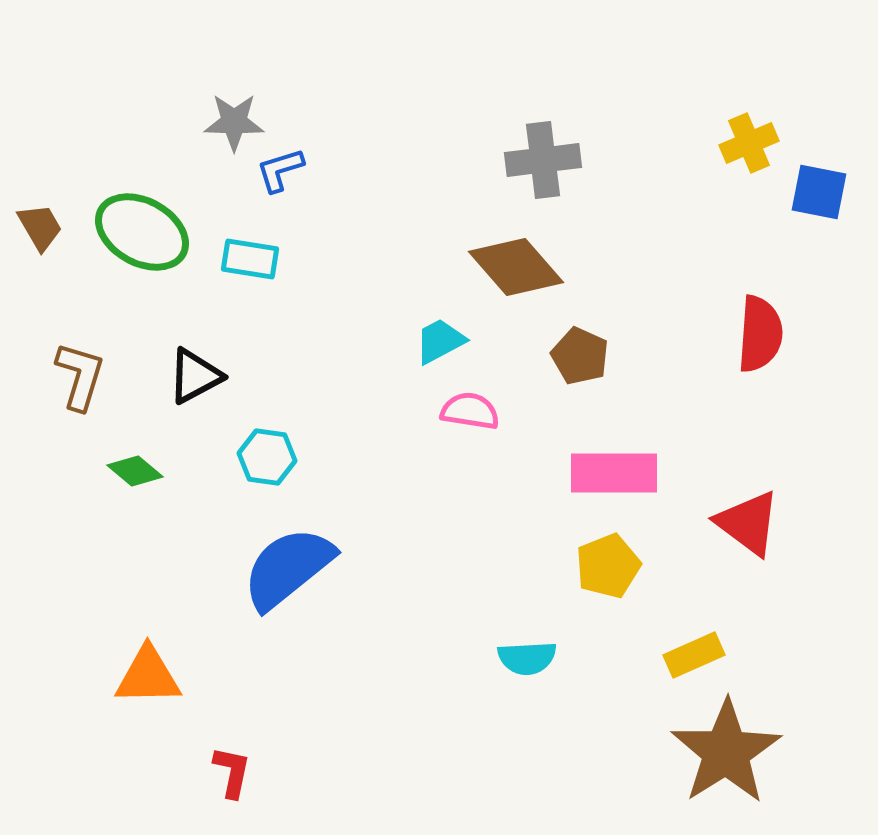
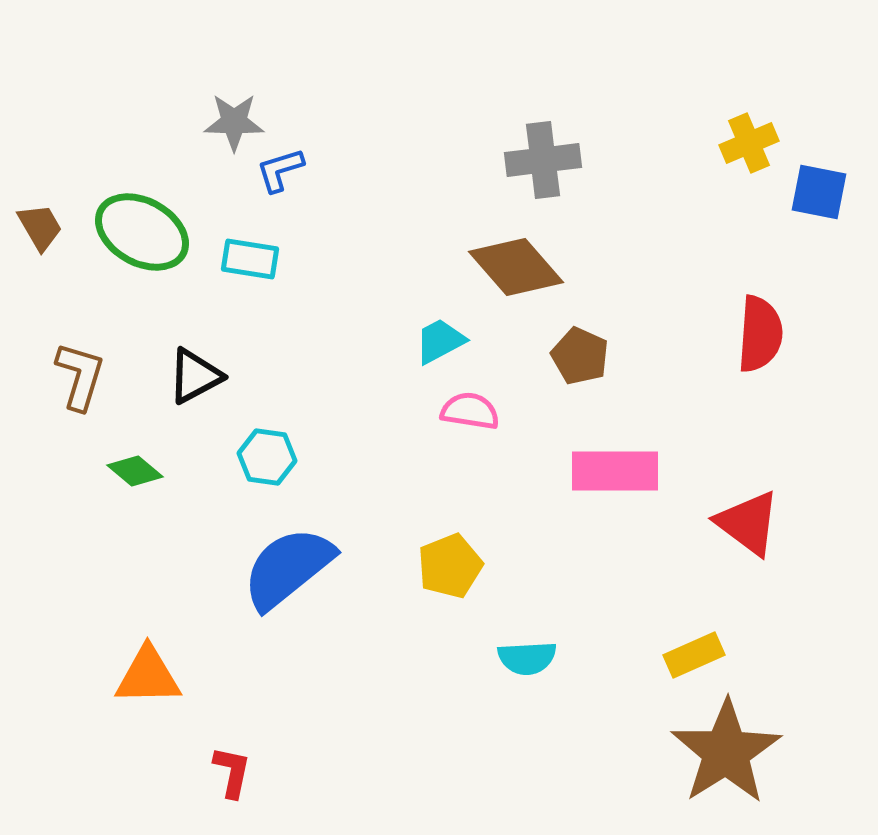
pink rectangle: moved 1 px right, 2 px up
yellow pentagon: moved 158 px left
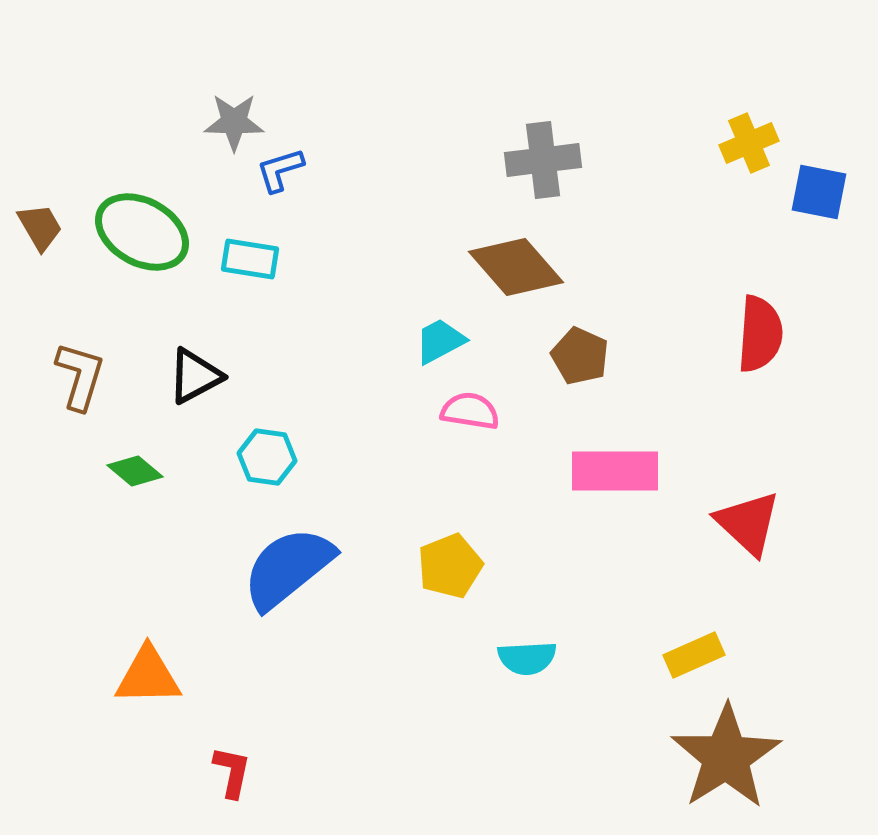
red triangle: rotated 6 degrees clockwise
brown star: moved 5 px down
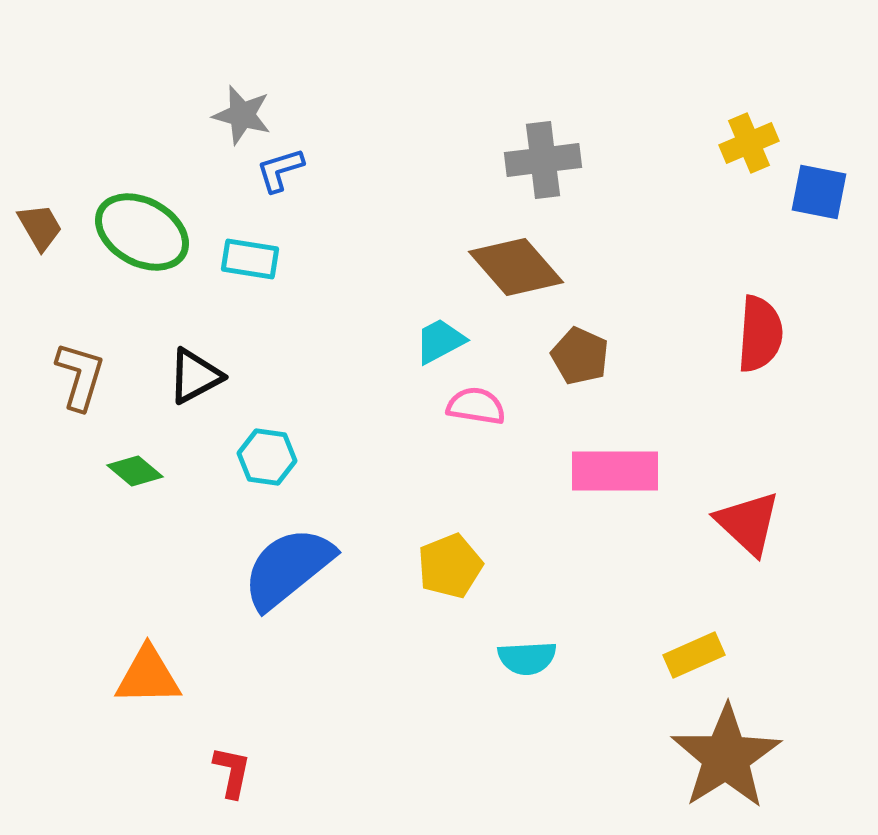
gray star: moved 8 px right, 7 px up; rotated 14 degrees clockwise
pink semicircle: moved 6 px right, 5 px up
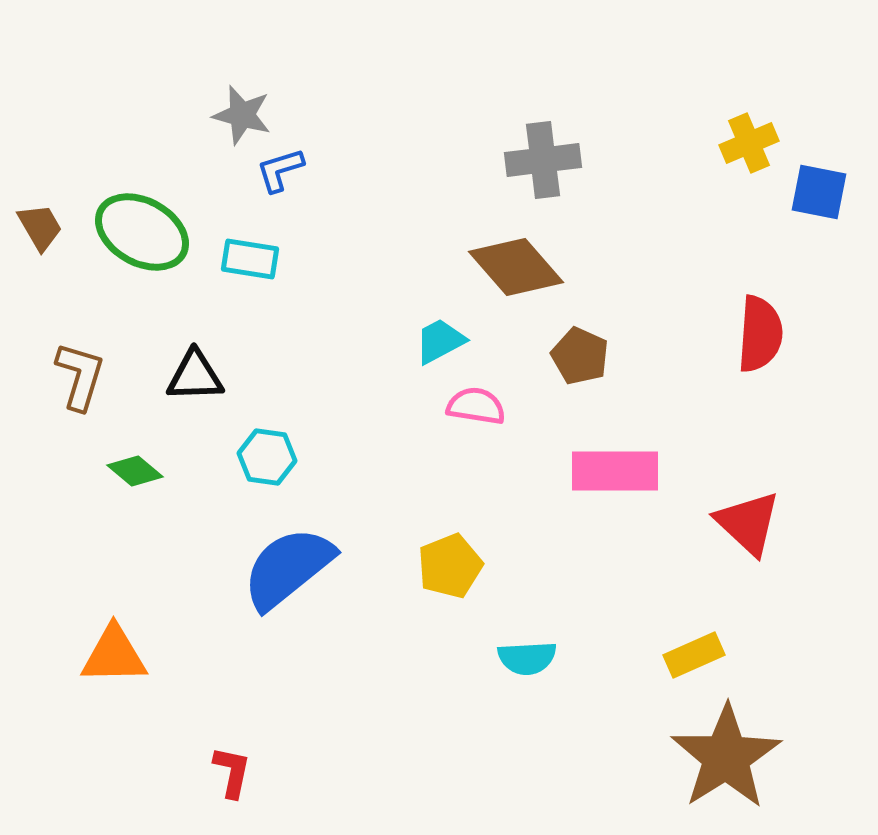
black triangle: rotated 26 degrees clockwise
orange triangle: moved 34 px left, 21 px up
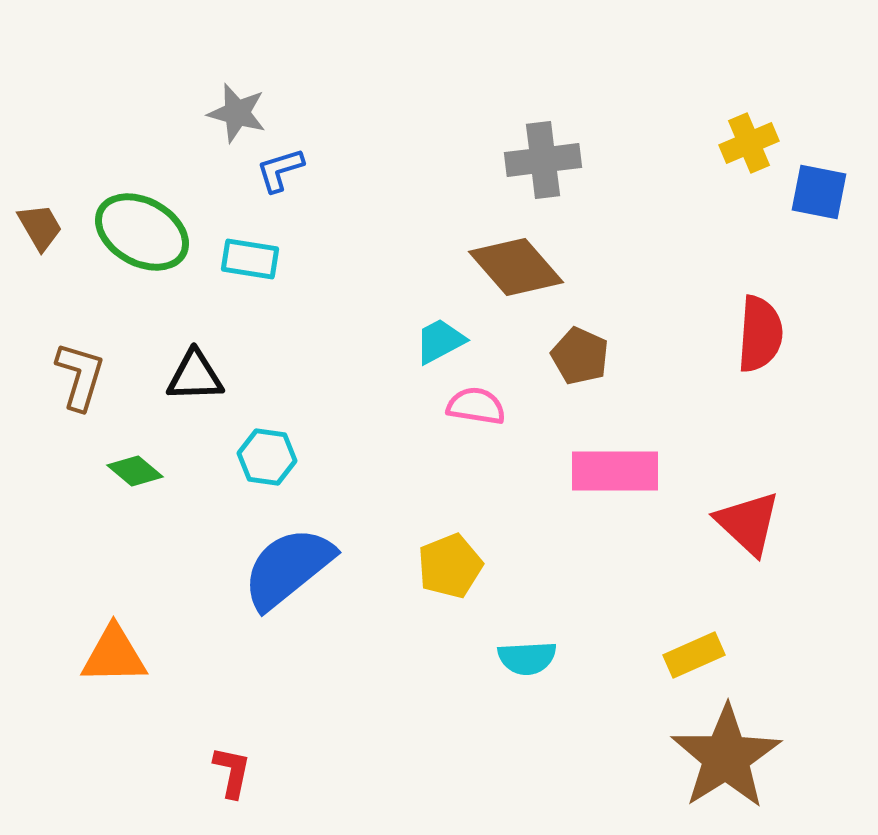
gray star: moved 5 px left, 2 px up
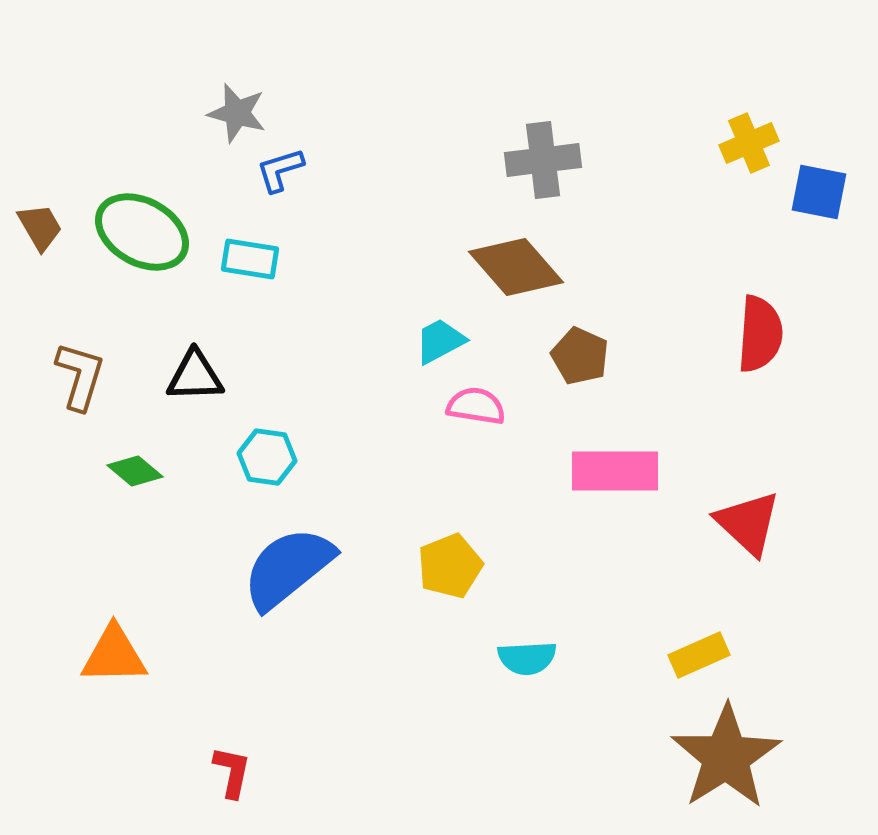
yellow rectangle: moved 5 px right
